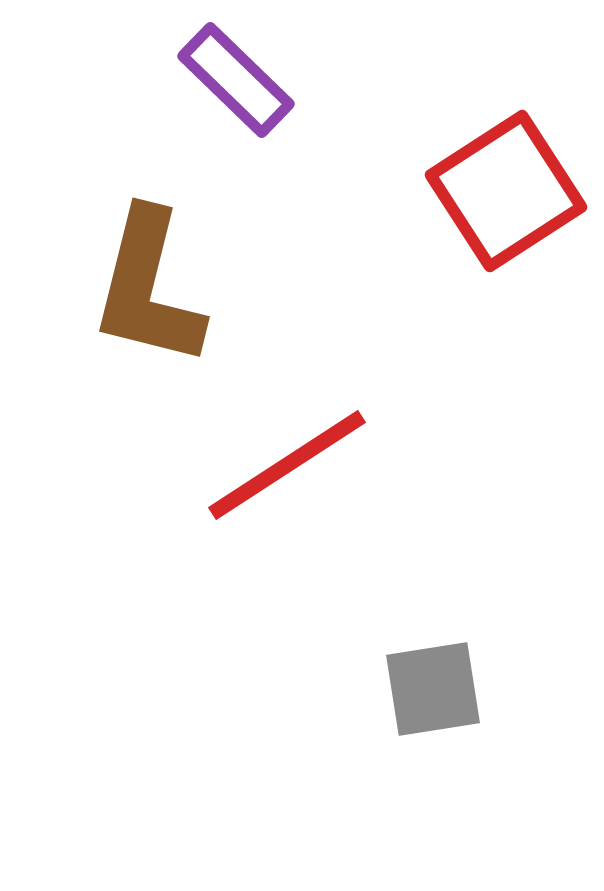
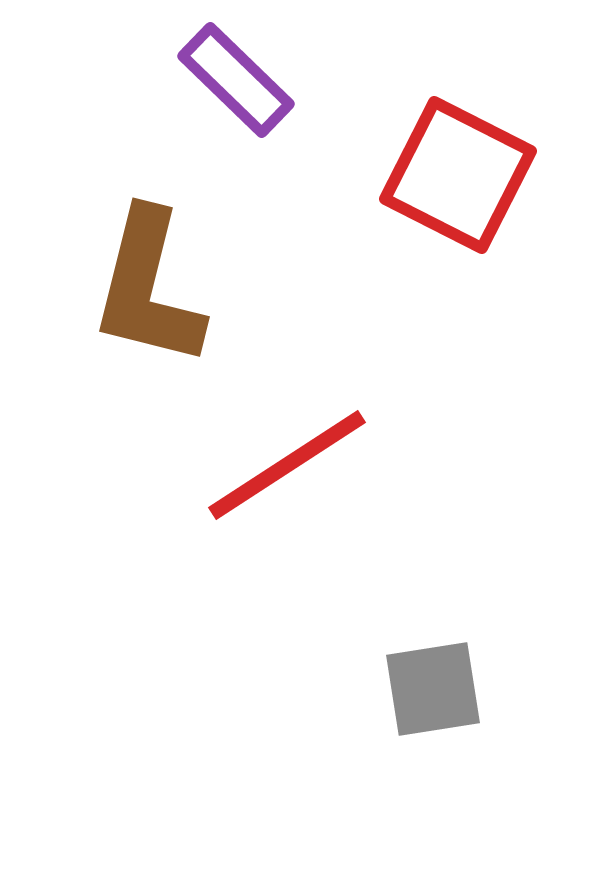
red square: moved 48 px left, 16 px up; rotated 30 degrees counterclockwise
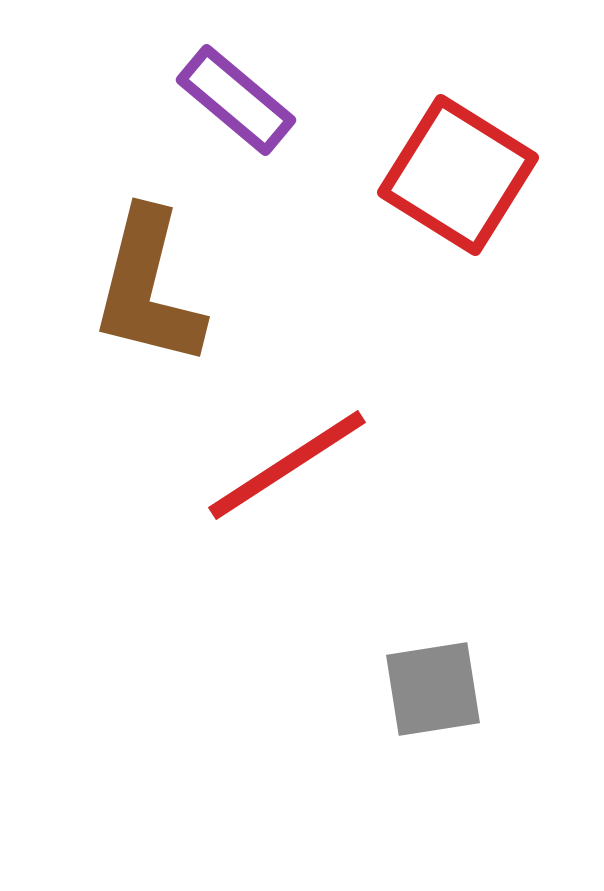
purple rectangle: moved 20 px down; rotated 4 degrees counterclockwise
red square: rotated 5 degrees clockwise
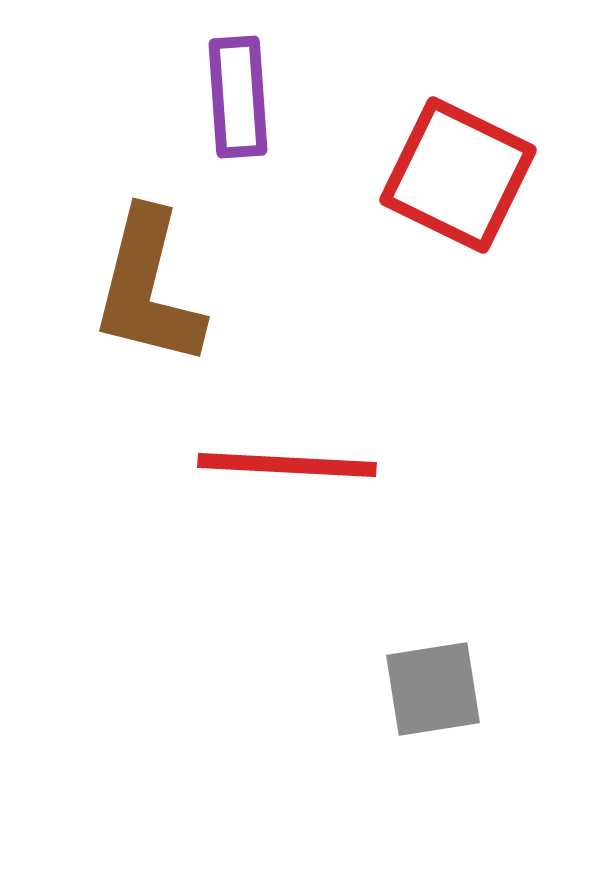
purple rectangle: moved 2 px right, 3 px up; rotated 46 degrees clockwise
red square: rotated 6 degrees counterclockwise
red line: rotated 36 degrees clockwise
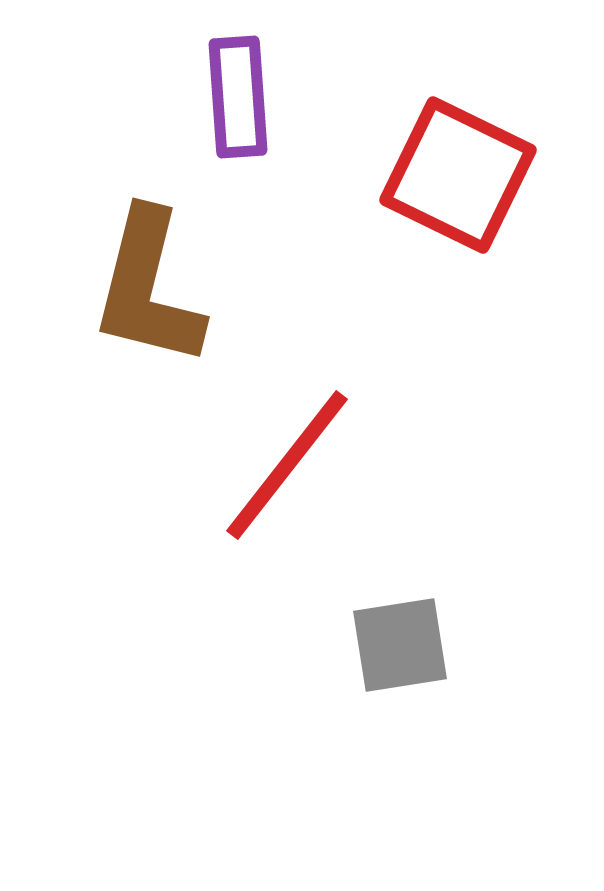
red line: rotated 55 degrees counterclockwise
gray square: moved 33 px left, 44 px up
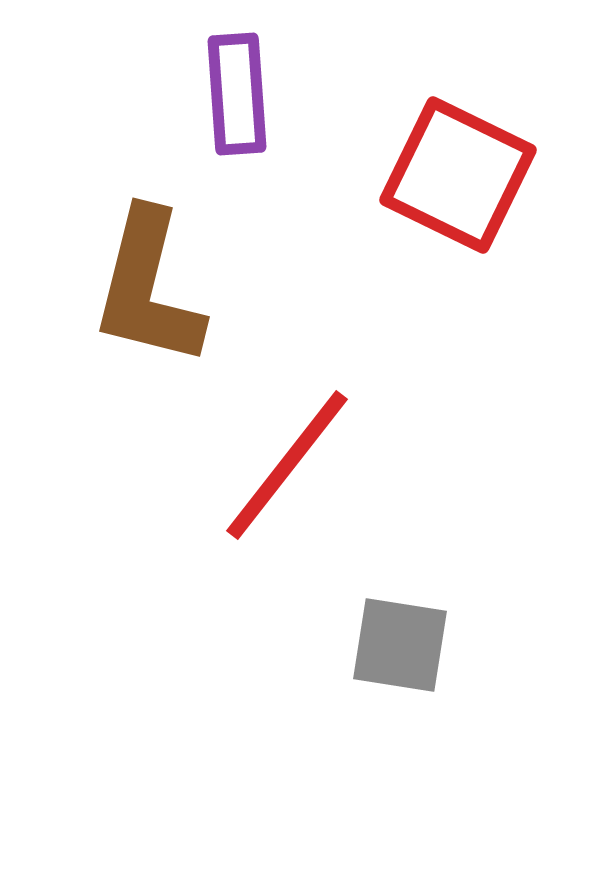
purple rectangle: moved 1 px left, 3 px up
gray square: rotated 18 degrees clockwise
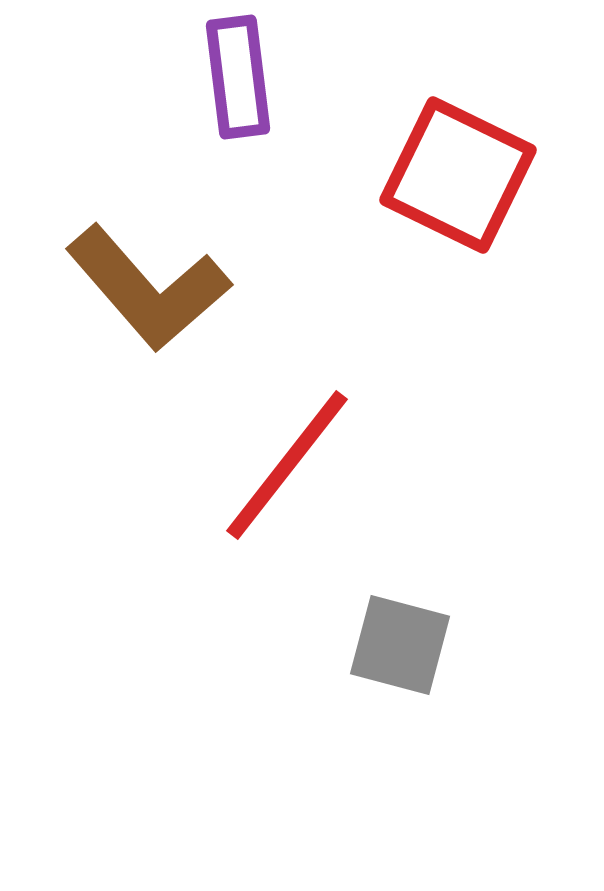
purple rectangle: moved 1 px right, 17 px up; rotated 3 degrees counterclockwise
brown L-shape: rotated 55 degrees counterclockwise
gray square: rotated 6 degrees clockwise
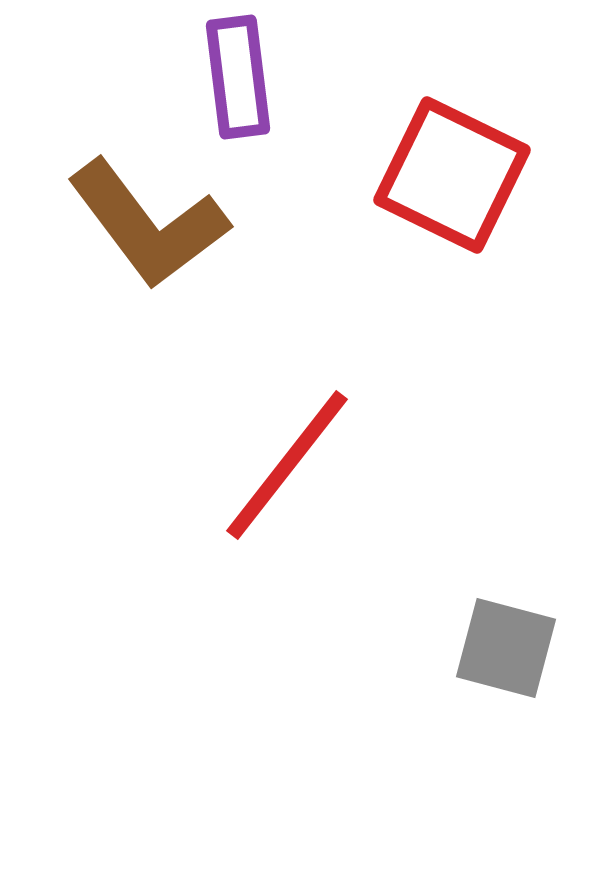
red square: moved 6 px left
brown L-shape: moved 64 px up; rotated 4 degrees clockwise
gray square: moved 106 px right, 3 px down
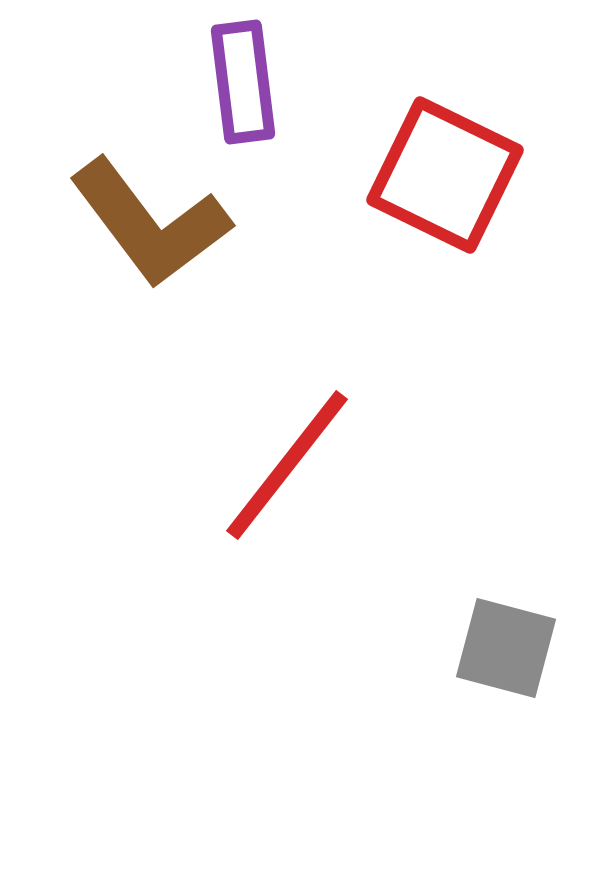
purple rectangle: moved 5 px right, 5 px down
red square: moved 7 px left
brown L-shape: moved 2 px right, 1 px up
